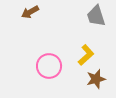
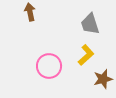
brown arrow: rotated 108 degrees clockwise
gray trapezoid: moved 6 px left, 8 px down
brown star: moved 7 px right
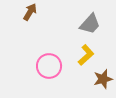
brown arrow: rotated 42 degrees clockwise
gray trapezoid: rotated 120 degrees counterclockwise
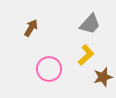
brown arrow: moved 1 px right, 16 px down
pink circle: moved 3 px down
brown star: moved 2 px up
